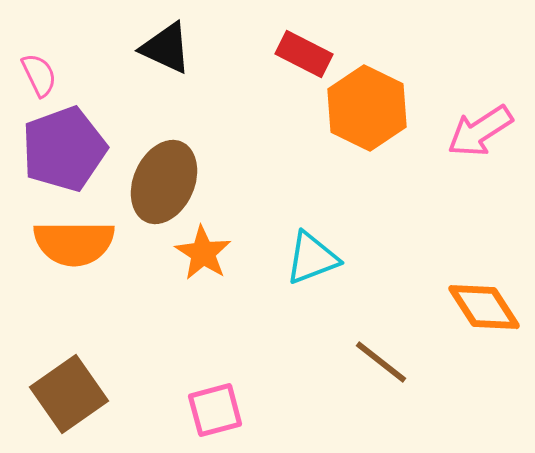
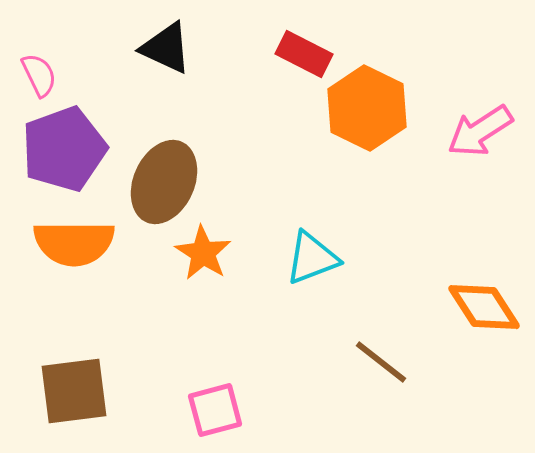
brown square: moved 5 px right, 3 px up; rotated 28 degrees clockwise
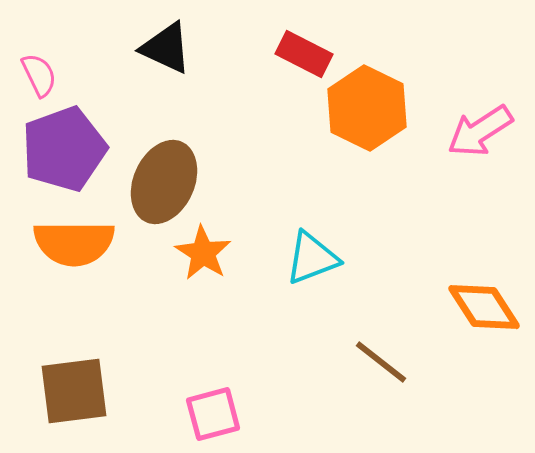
pink square: moved 2 px left, 4 px down
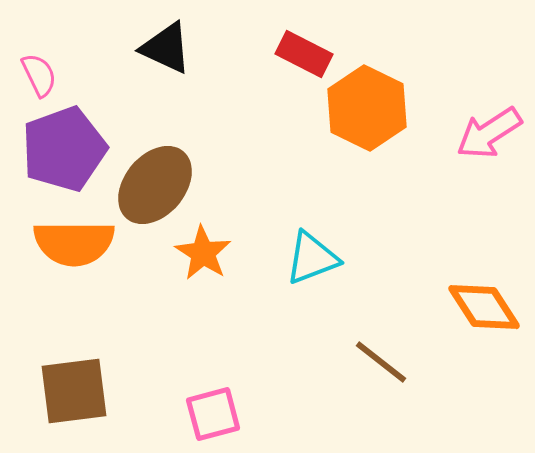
pink arrow: moved 9 px right, 2 px down
brown ellipse: moved 9 px left, 3 px down; rotated 16 degrees clockwise
